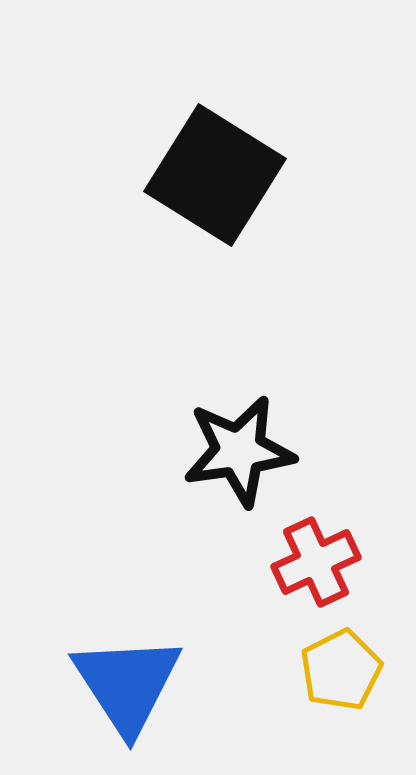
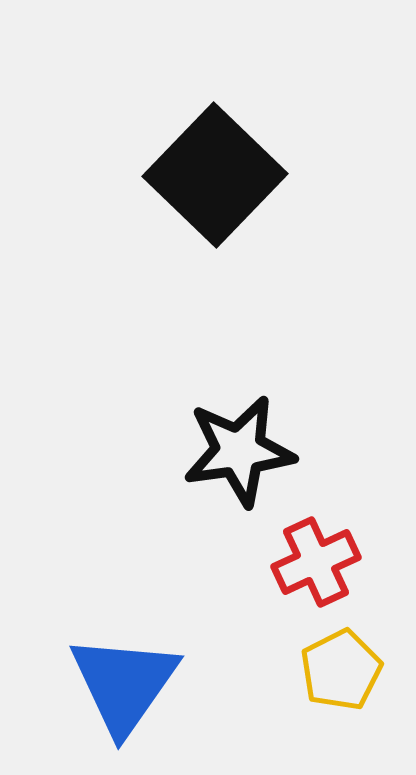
black square: rotated 12 degrees clockwise
blue triangle: moved 3 px left; rotated 8 degrees clockwise
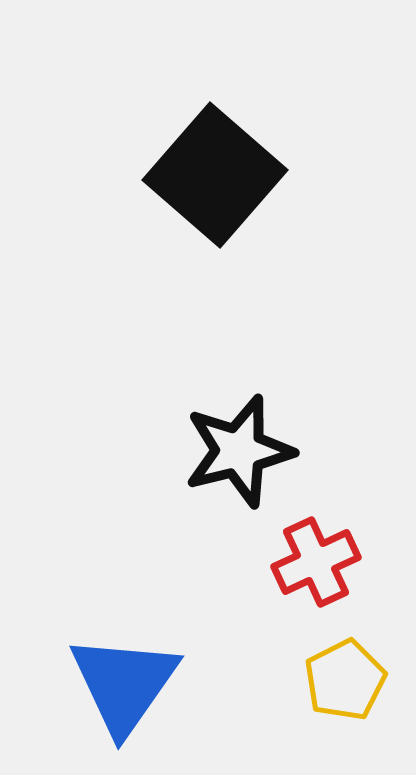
black square: rotated 3 degrees counterclockwise
black star: rotated 6 degrees counterclockwise
yellow pentagon: moved 4 px right, 10 px down
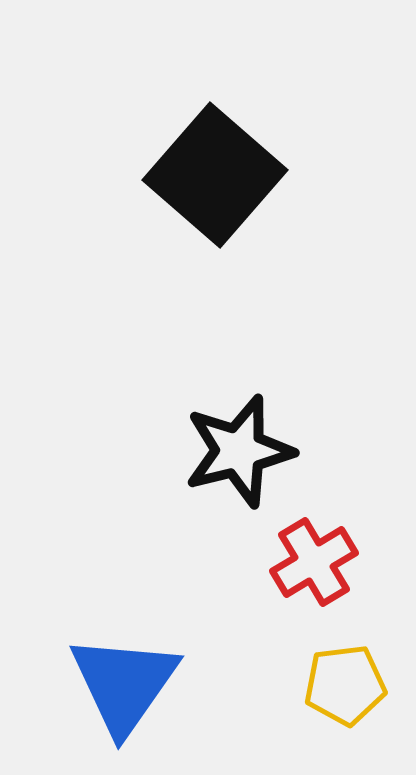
red cross: moved 2 px left; rotated 6 degrees counterclockwise
yellow pentagon: moved 5 px down; rotated 20 degrees clockwise
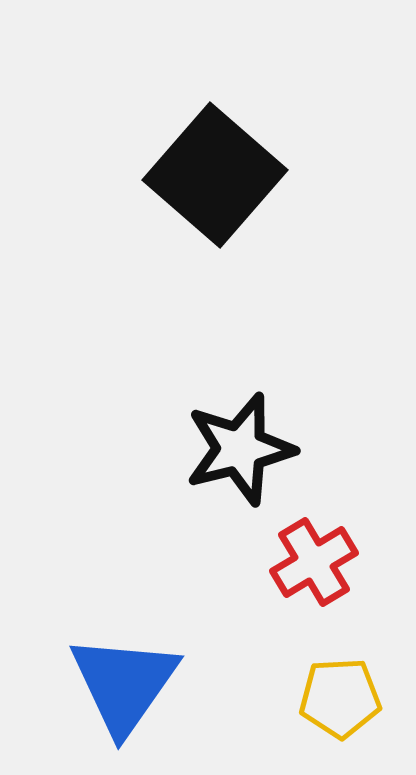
black star: moved 1 px right, 2 px up
yellow pentagon: moved 5 px left, 13 px down; rotated 4 degrees clockwise
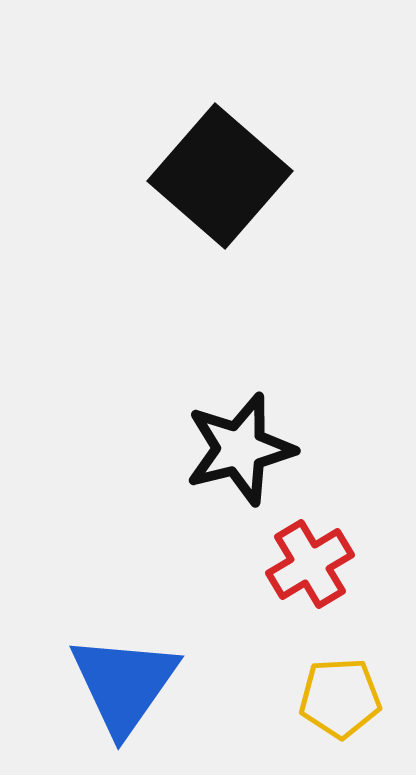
black square: moved 5 px right, 1 px down
red cross: moved 4 px left, 2 px down
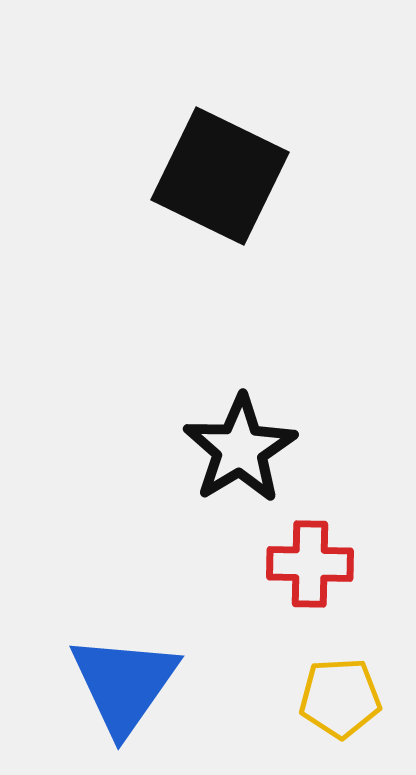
black square: rotated 15 degrees counterclockwise
black star: rotated 17 degrees counterclockwise
red cross: rotated 32 degrees clockwise
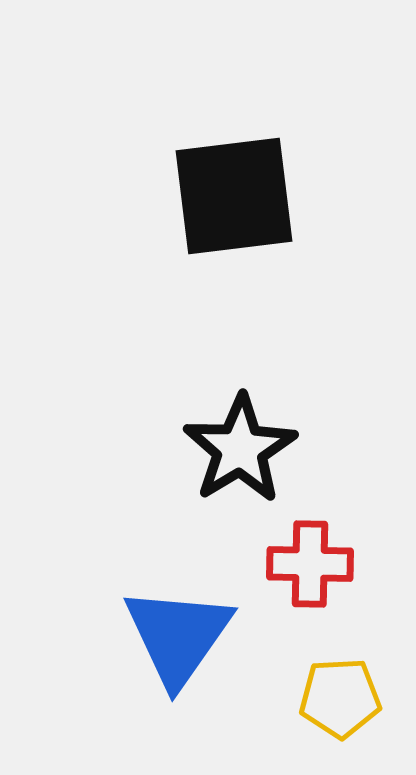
black square: moved 14 px right, 20 px down; rotated 33 degrees counterclockwise
blue triangle: moved 54 px right, 48 px up
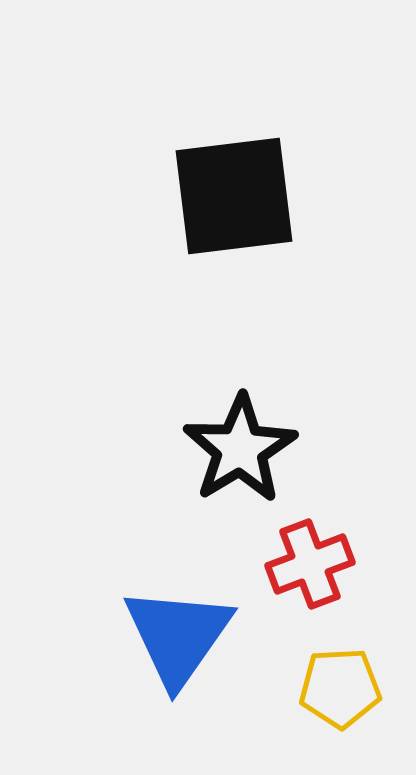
red cross: rotated 22 degrees counterclockwise
yellow pentagon: moved 10 px up
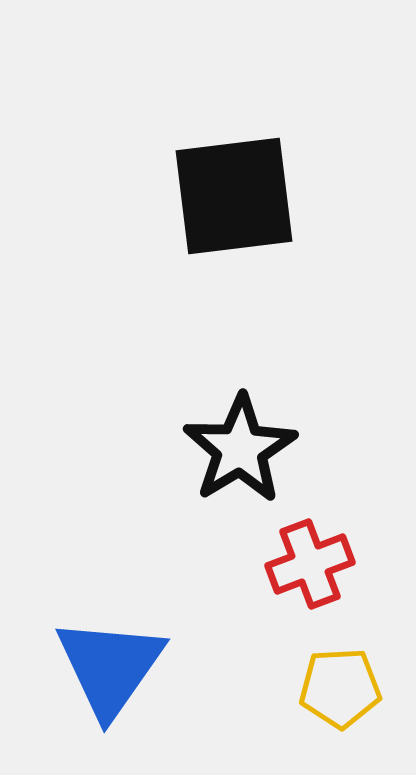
blue triangle: moved 68 px left, 31 px down
